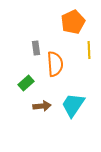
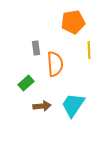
orange pentagon: rotated 15 degrees clockwise
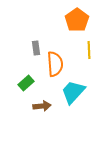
orange pentagon: moved 4 px right, 2 px up; rotated 25 degrees counterclockwise
cyan trapezoid: moved 13 px up; rotated 8 degrees clockwise
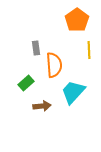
orange semicircle: moved 1 px left, 1 px down
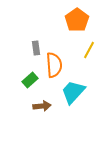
yellow line: rotated 30 degrees clockwise
green rectangle: moved 4 px right, 3 px up
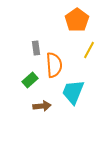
cyan trapezoid: rotated 20 degrees counterclockwise
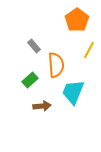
gray rectangle: moved 2 px left, 2 px up; rotated 32 degrees counterclockwise
orange semicircle: moved 2 px right
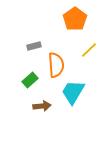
orange pentagon: moved 2 px left, 1 px up
gray rectangle: rotated 64 degrees counterclockwise
yellow line: rotated 18 degrees clockwise
cyan trapezoid: rotated 8 degrees clockwise
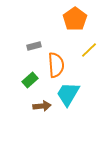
cyan trapezoid: moved 5 px left, 2 px down
